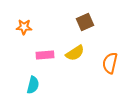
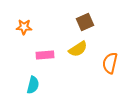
yellow semicircle: moved 3 px right, 4 px up
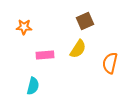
brown square: moved 1 px up
yellow semicircle: rotated 24 degrees counterclockwise
cyan semicircle: moved 1 px down
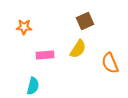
orange semicircle: rotated 35 degrees counterclockwise
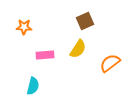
orange semicircle: rotated 75 degrees clockwise
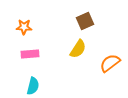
pink rectangle: moved 15 px left, 1 px up
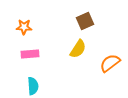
cyan semicircle: rotated 18 degrees counterclockwise
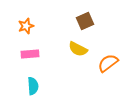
orange star: moved 2 px right, 1 px up; rotated 21 degrees counterclockwise
yellow semicircle: rotated 84 degrees clockwise
orange semicircle: moved 2 px left
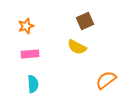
yellow semicircle: moved 1 px left, 2 px up
orange semicircle: moved 2 px left, 17 px down
cyan semicircle: moved 2 px up
